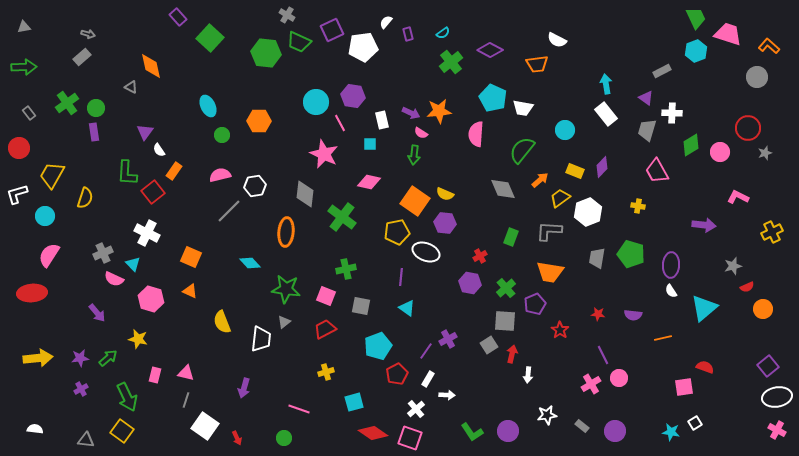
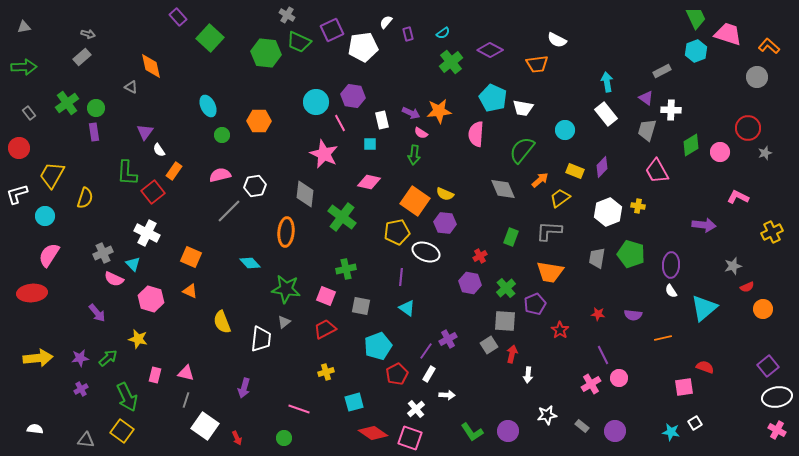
cyan arrow at (606, 84): moved 1 px right, 2 px up
white cross at (672, 113): moved 1 px left, 3 px up
white hexagon at (588, 212): moved 20 px right
white rectangle at (428, 379): moved 1 px right, 5 px up
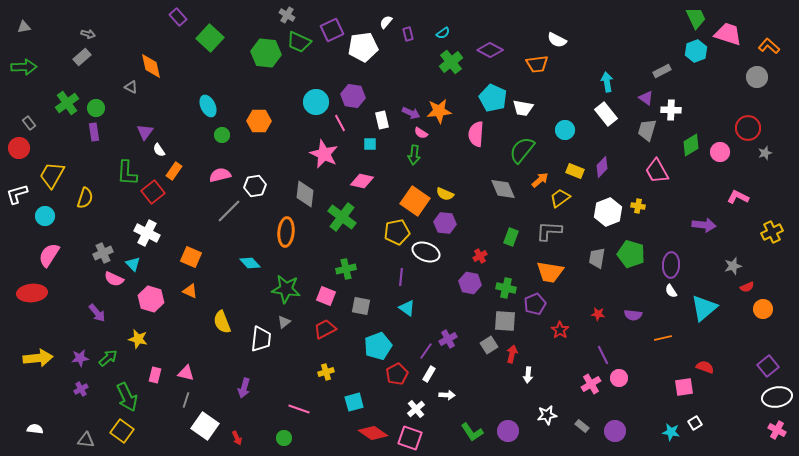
gray rectangle at (29, 113): moved 10 px down
pink diamond at (369, 182): moved 7 px left, 1 px up
green cross at (506, 288): rotated 36 degrees counterclockwise
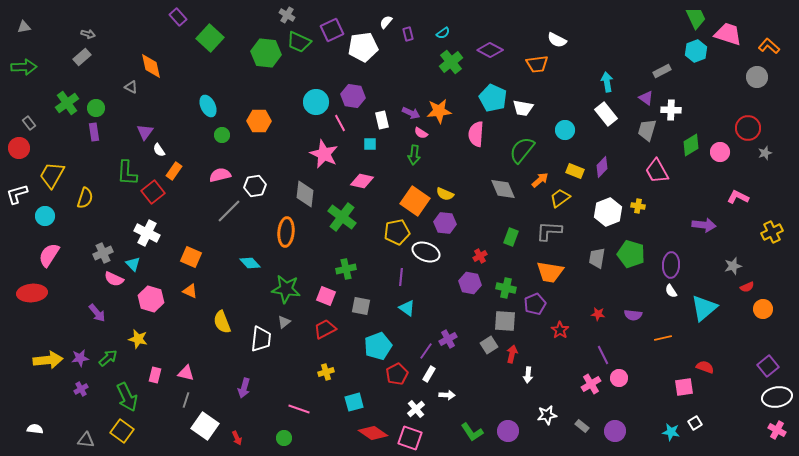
yellow arrow at (38, 358): moved 10 px right, 2 px down
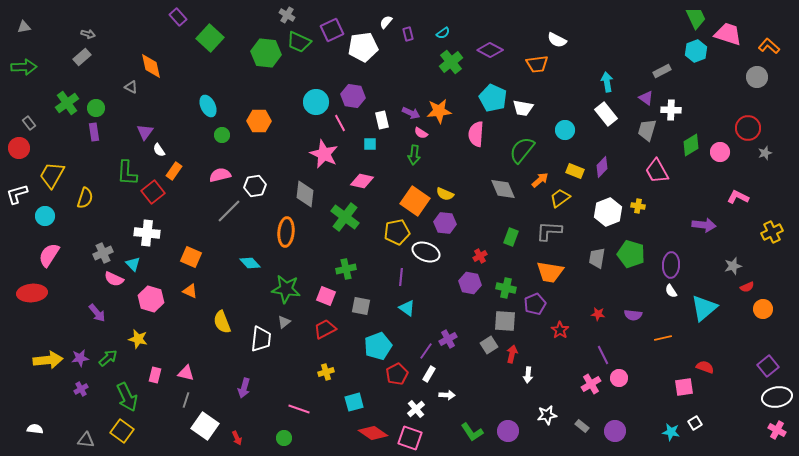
green cross at (342, 217): moved 3 px right
white cross at (147, 233): rotated 20 degrees counterclockwise
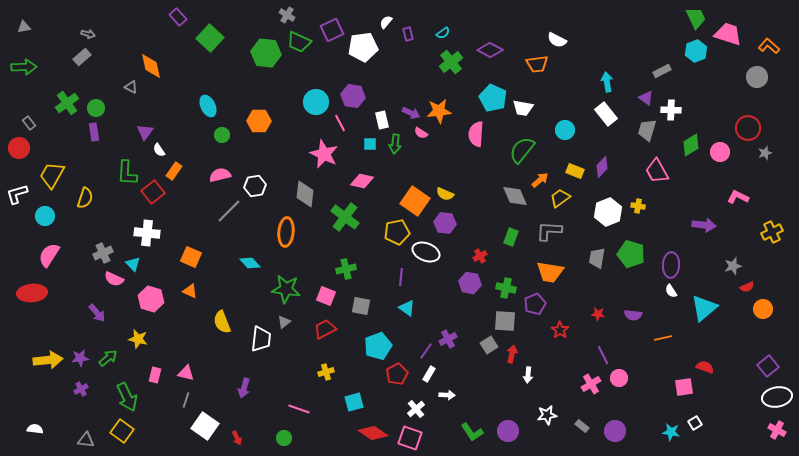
green arrow at (414, 155): moved 19 px left, 11 px up
gray diamond at (503, 189): moved 12 px right, 7 px down
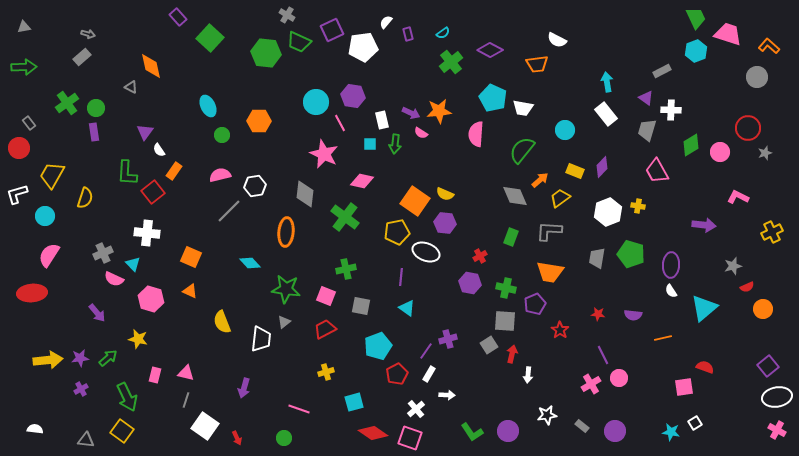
purple cross at (448, 339): rotated 12 degrees clockwise
